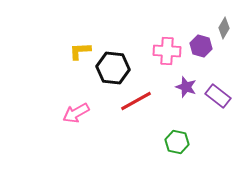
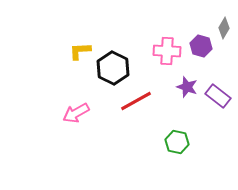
black hexagon: rotated 20 degrees clockwise
purple star: moved 1 px right
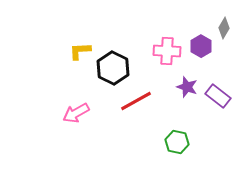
purple hexagon: rotated 15 degrees clockwise
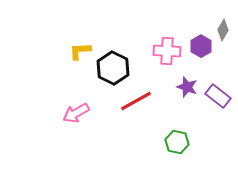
gray diamond: moved 1 px left, 2 px down
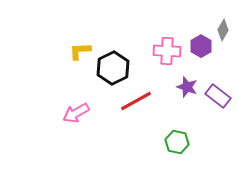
black hexagon: rotated 8 degrees clockwise
